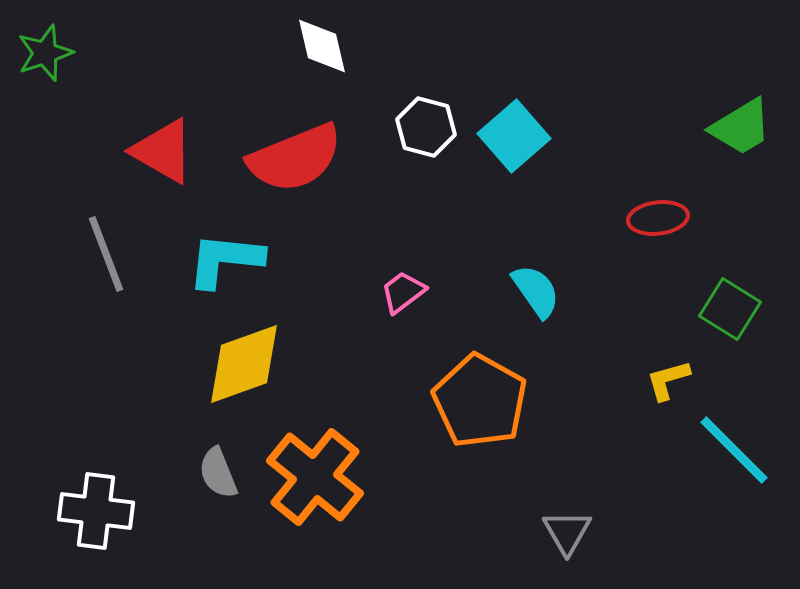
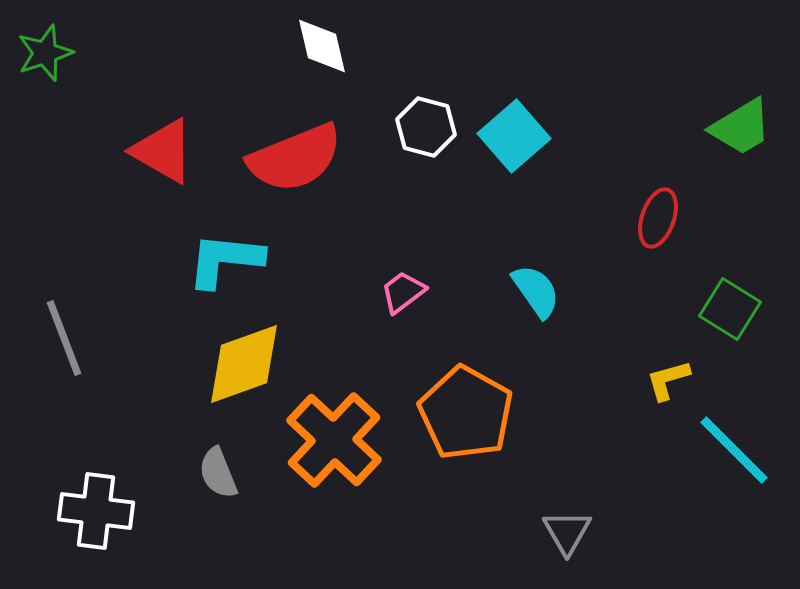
red ellipse: rotated 64 degrees counterclockwise
gray line: moved 42 px left, 84 px down
orange pentagon: moved 14 px left, 12 px down
orange cross: moved 19 px right, 37 px up; rotated 4 degrees clockwise
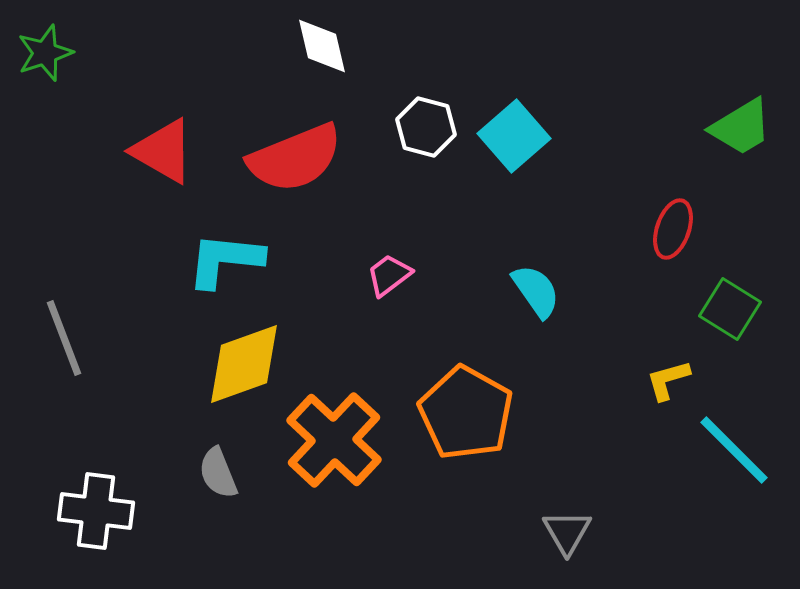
red ellipse: moved 15 px right, 11 px down
pink trapezoid: moved 14 px left, 17 px up
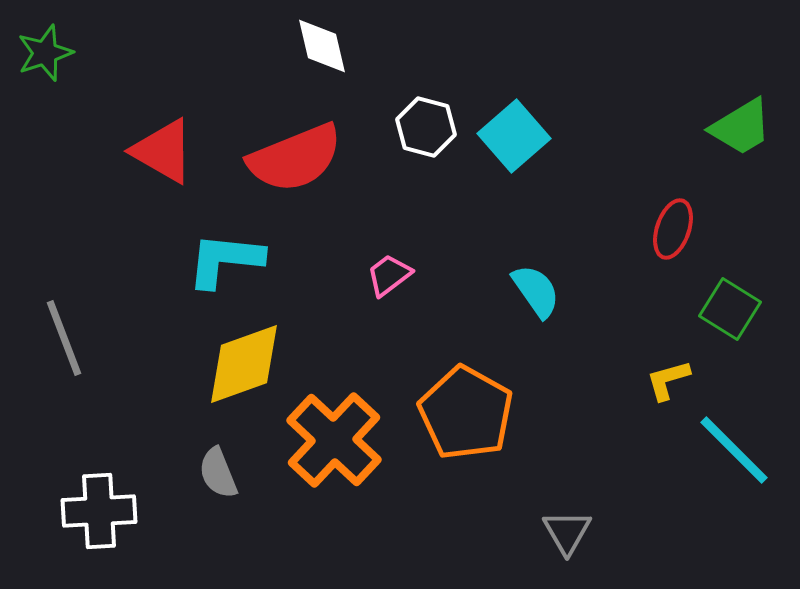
white cross: moved 3 px right; rotated 10 degrees counterclockwise
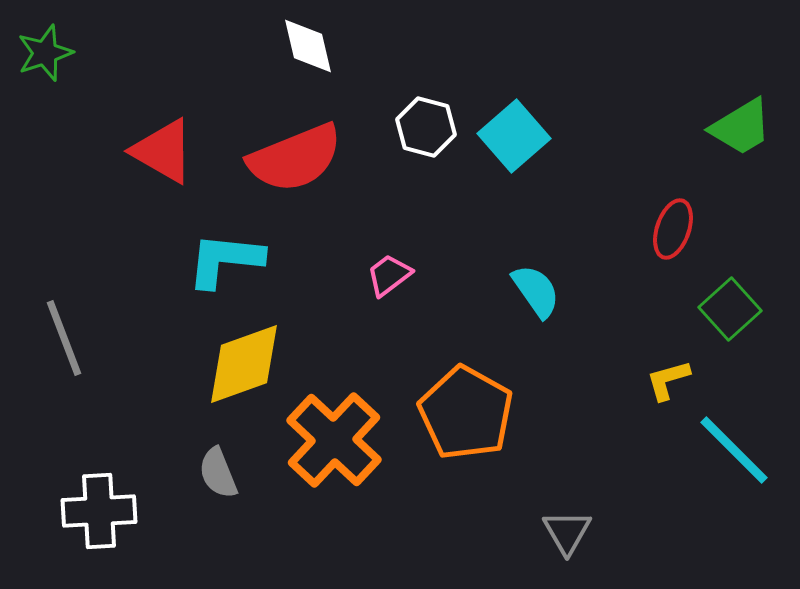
white diamond: moved 14 px left
green square: rotated 16 degrees clockwise
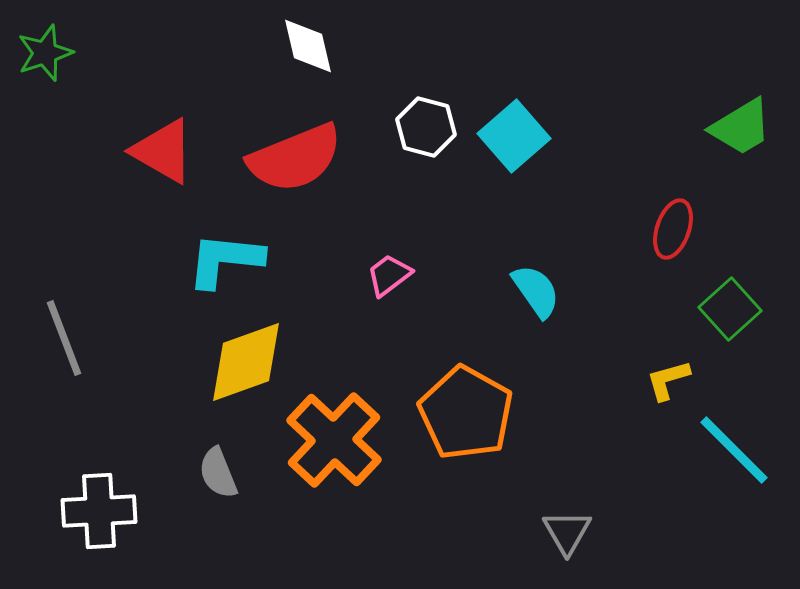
yellow diamond: moved 2 px right, 2 px up
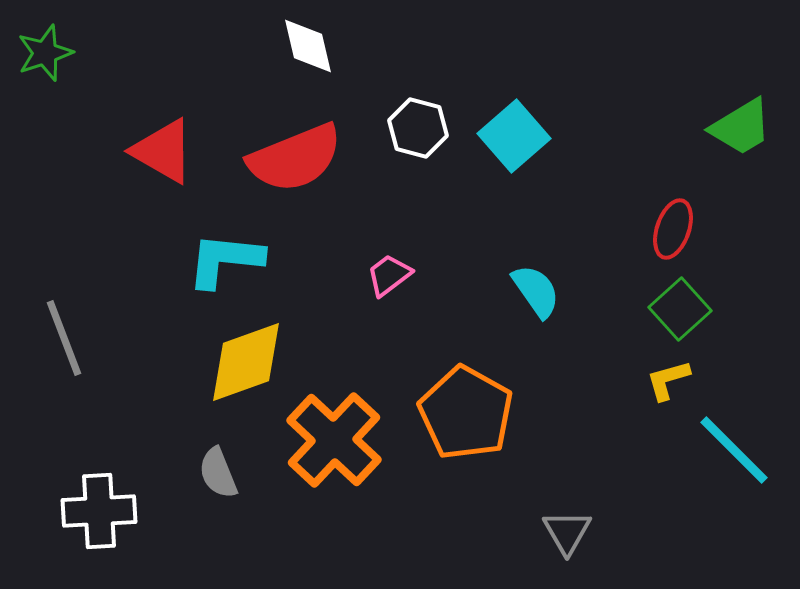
white hexagon: moved 8 px left, 1 px down
green square: moved 50 px left
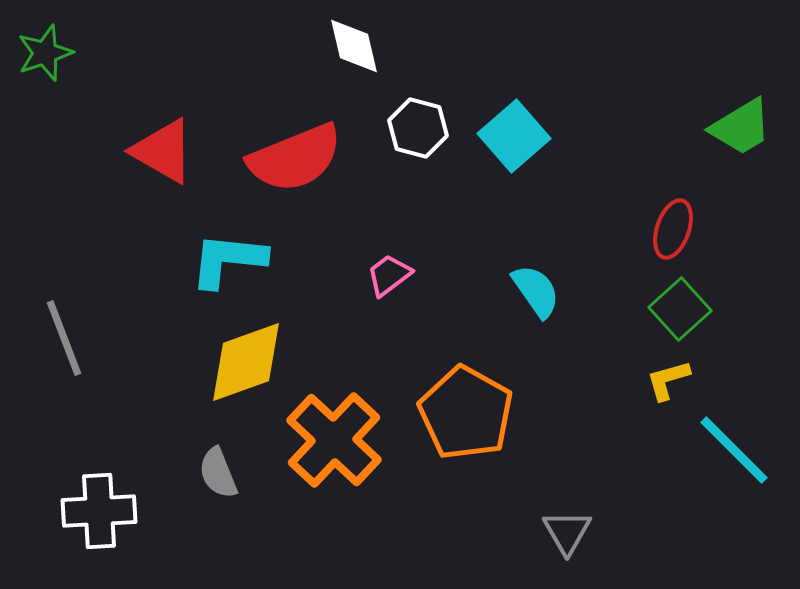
white diamond: moved 46 px right
cyan L-shape: moved 3 px right
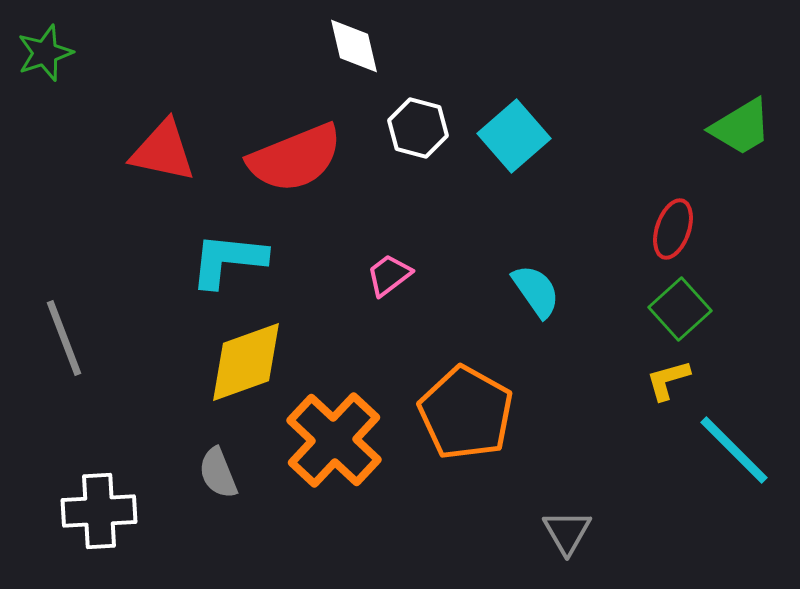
red triangle: rotated 18 degrees counterclockwise
